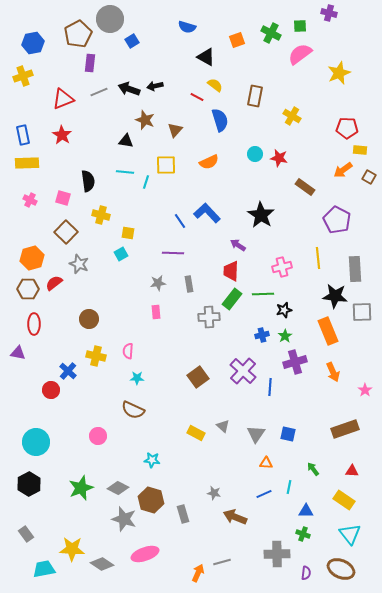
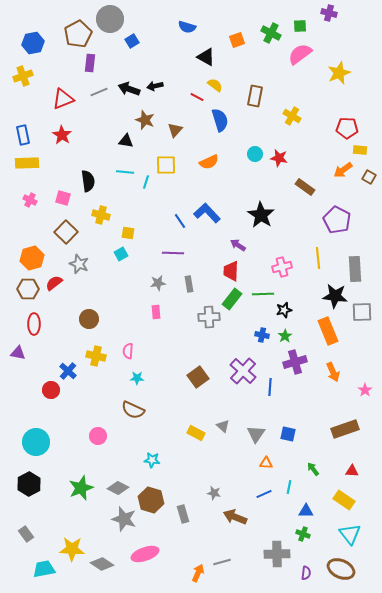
blue cross at (262, 335): rotated 24 degrees clockwise
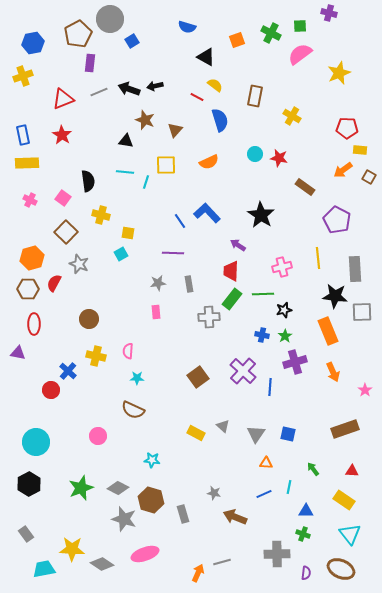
pink square at (63, 198): rotated 21 degrees clockwise
red semicircle at (54, 283): rotated 24 degrees counterclockwise
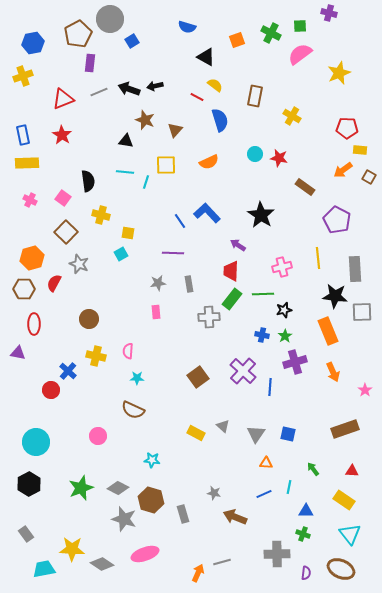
brown hexagon at (28, 289): moved 4 px left
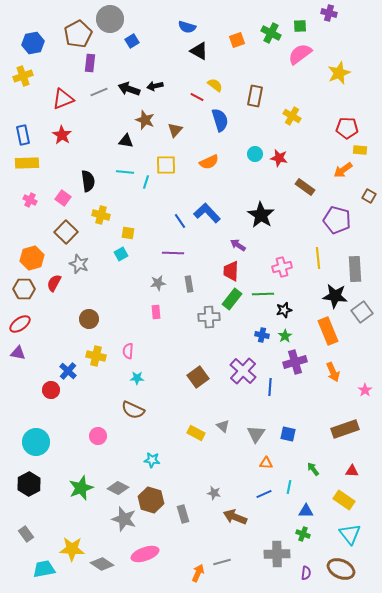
black triangle at (206, 57): moved 7 px left, 6 px up
brown square at (369, 177): moved 19 px down
purple pentagon at (337, 220): rotated 12 degrees counterclockwise
gray square at (362, 312): rotated 35 degrees counterclockwise
red ellipse at (34, 324): moved 14 px left; rotated 55 degrees clockwise
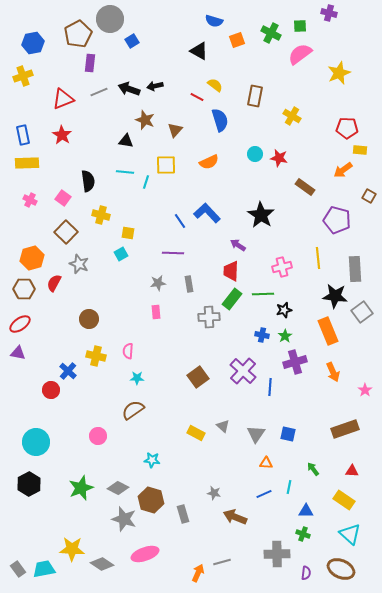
blue semicircle at (187, 27): moved 27 px right, 6 px up
brown semicircle at (133, 410): rotated 120 degrees clockwise
gray rectangle at (26, 534): moved 8 px left, 35 px down
cyan triangle at (350, 534): rotated 10 degrees counterclockwise
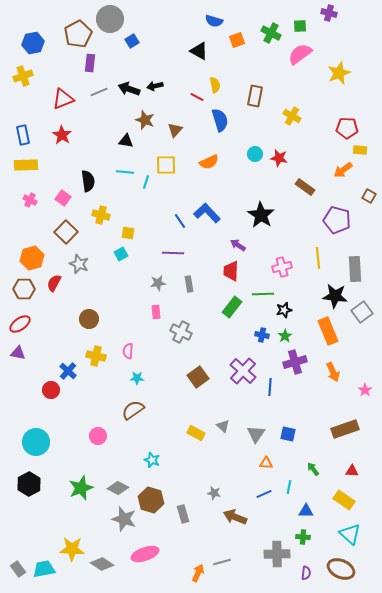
yellow semicircle at (215, 85): rotated 42 degrees clockwise
yellow rectangle at (27, 163): moved 1 px left, 2 px down
green rectangle at (232, 299): moved 8 px down
gray cross at (209, 317): moved 28 px left, 15 px down; rotated 30 degrees clockwise
cyan star at (152, 460): rotated 14 degrees clockwise
green cross at (303, 534): moved 3 px down; rotated 16 degrees counterclockwise
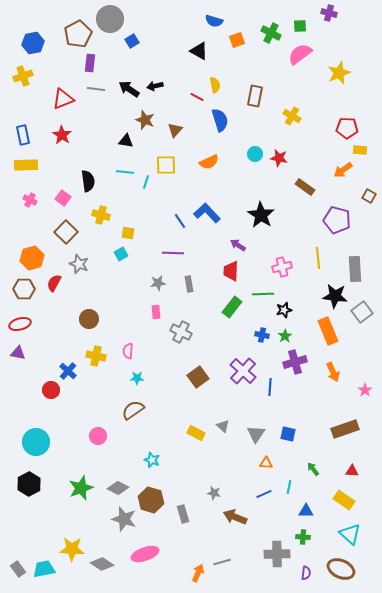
black arrow at (129, 89): rotated 15 degrees clockwise
gray line at (99, 92): moved 3 px left, 3 px up; rotated 30 degrees clockwise
red ellipse at (20, 324): rotated 20 degrees clockwise
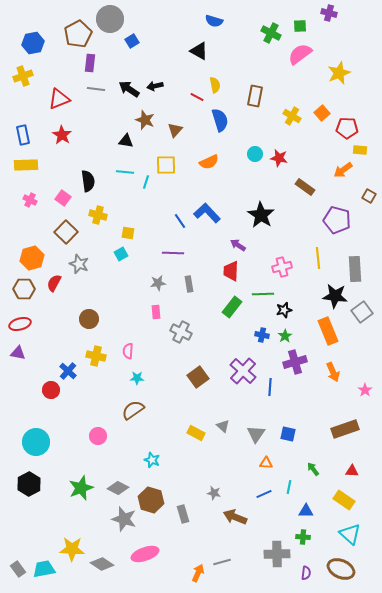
orange square at (237, 40): moved 85 px right, 73 px down; rotated 21 degrees counterclockwise
red triangle at (63, 99): moved 4 px left
yellow cross at (101, 215): moved 3 px left
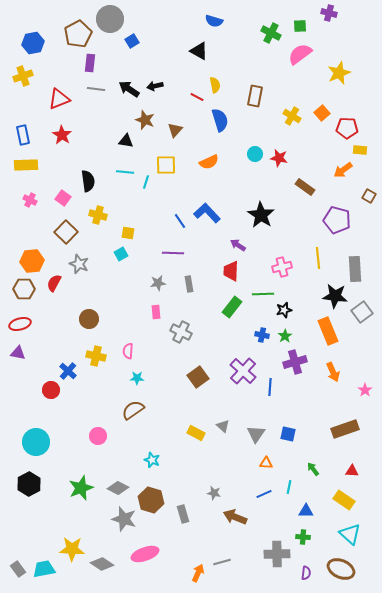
orange hexagon at (32, 258): moved 3 px down; rotated 10 degrees clockwise
